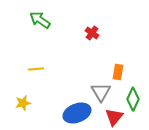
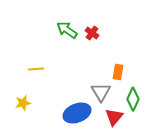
green arrow: moved 27 px right, 10 px down
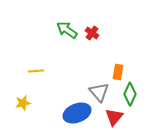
yellow line: moved 2 px down
gray triangle: moved 2 px left; rotated 10 degrees counterclockwise
green diamond: moved 3 px left, 5 px up
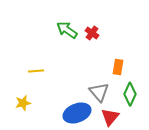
orange rectangle: moved 5 px up
red triangle: moved 4 px left
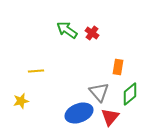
green diamond: rotated 25 degrees clockwise
yellow star: moved 2 px left, 2 px up
blue ellipse: moved 2 px right
